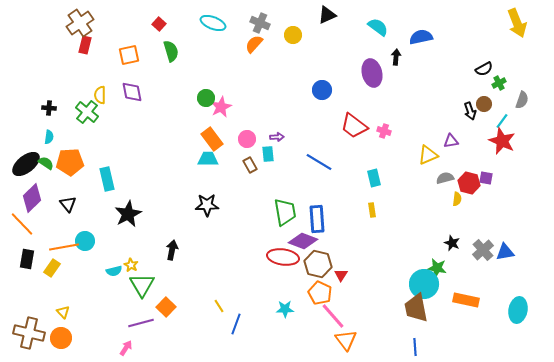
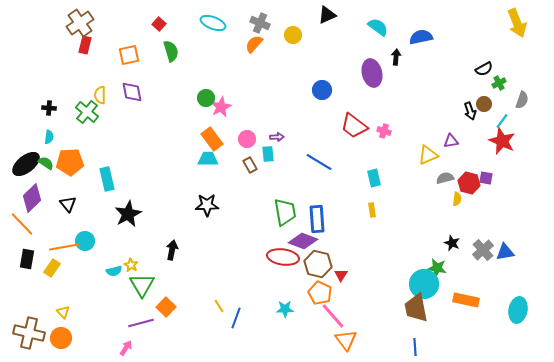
blue line at (236, 324): moved 6 px up
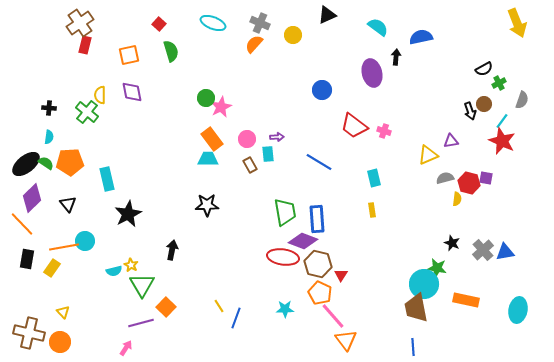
orange circle at (61, 338): moved 1 px left, 4 px down
blue line at (415, 347): moved 2 px left
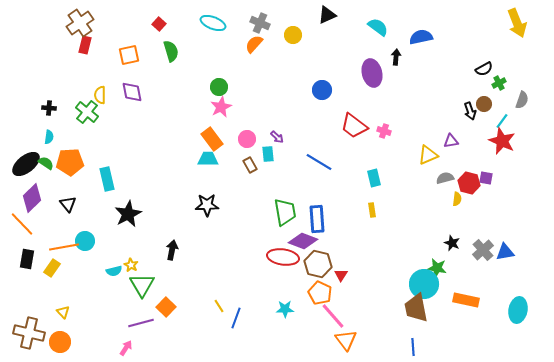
green circle at (206, 98): moved 13 px right, 11 px up
purple arrow at (277, 137): rotated 48 degrees clockwise
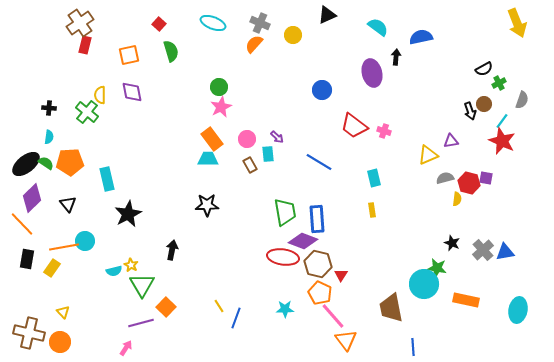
brown trapezoid at (416, 308): moved 25 px left
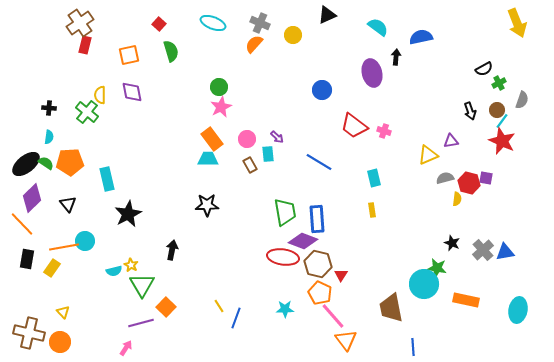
brown circle at (484, 104): moved 13 px right, 6 px down
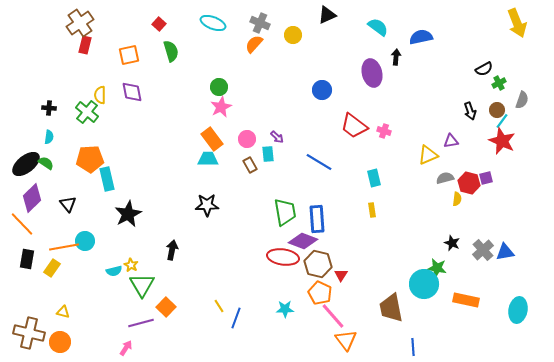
orange pentagon at (70, 162): moved 20 px right, 3 px up
purple square at (486, 178): rotated 24 degrees counterclockwise
yellow triangle at (63, 312): rotated 32 degrees counterclockwise
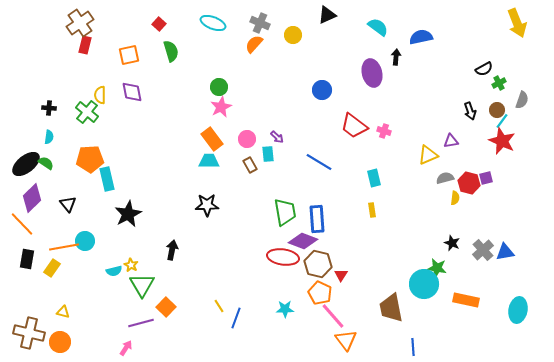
cyan trapezoid at (208, 159): moved 1 px right, 2 px down
yellow semicircle at (457, 199): moved 2 px left, 1 px up
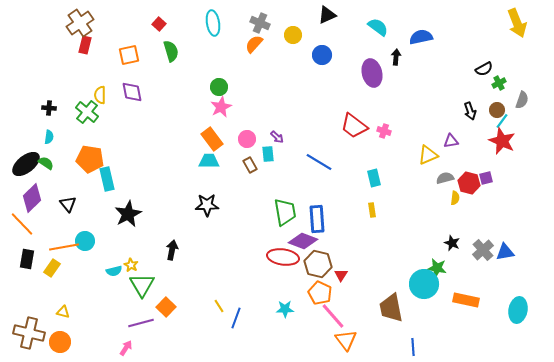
cyan ellipse at (213, 23): rotated 60 degrees clockwise
blue circle at (322, 90): moved 35 px up
orange pentagon at (90, 159): rotated 12 degrees clockwise
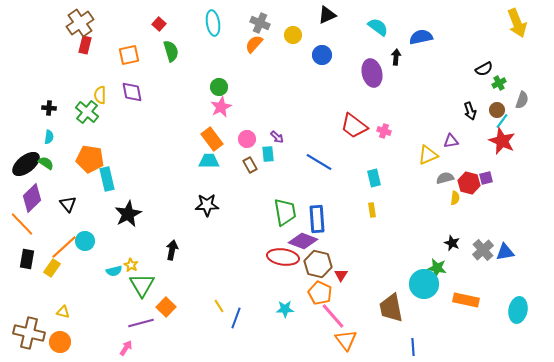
orange line at (64, 247): rotated 32 degrees counterclockwise
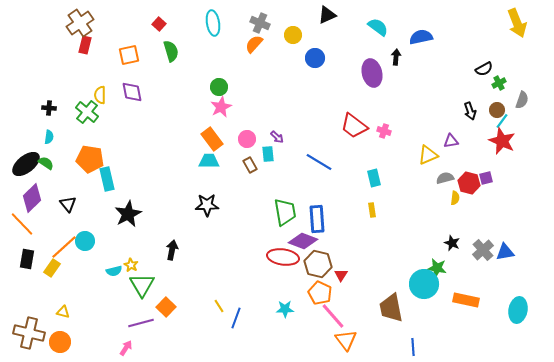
blue circle at (322, 55): moved 7 px left, 3 px down
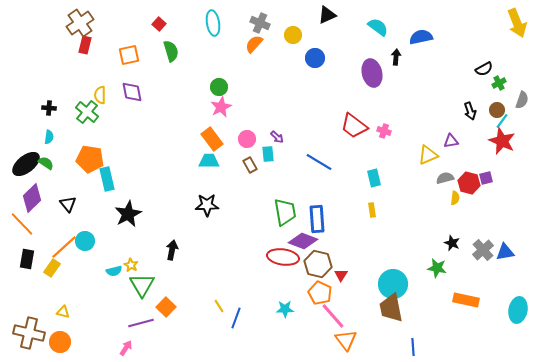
cyan circle at (424, 284): moved 31 px left
